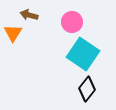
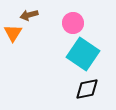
brown arrow: rotated 30 degrees counterclockwise
pink circle: moved 1 px right, 1 px down
black diamond: rotated 40 degrees clockwise
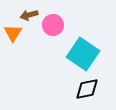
pink circle: moved 20 px left, 2 px down
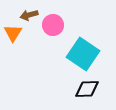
black diamond: rotated 10 degrees clockwise
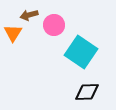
pink circle: moved 1 px right
cyan square: moved 2 px left, 2 px up
black diamond: moved 3 px down
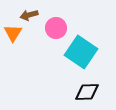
pink circle: moved 2 px right, 3 px down
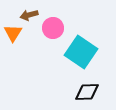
pink circle: moved 3 px left
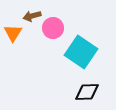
brown arrow: moved 3 px right, 1 px down
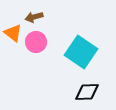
brown arrow: moved 2 px right, 1 px down
pink circle: moved 17 px left, 14 px down
orange triangle: rotated 24 degrees counterclockwise
